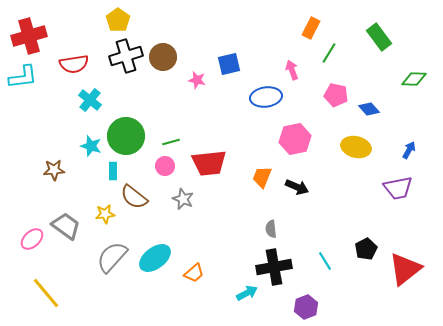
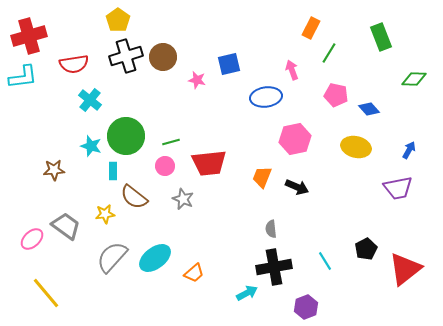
green rectangle at (379, 37): moved 2 px right; rotated 16 degrees clockwise
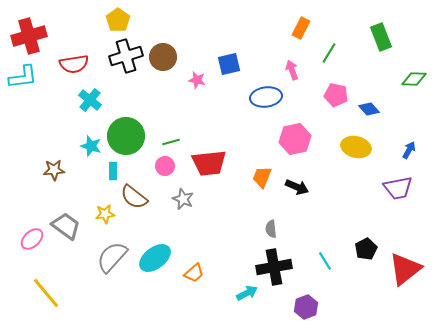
orange rectangle at (311, 28): moved 10 px left
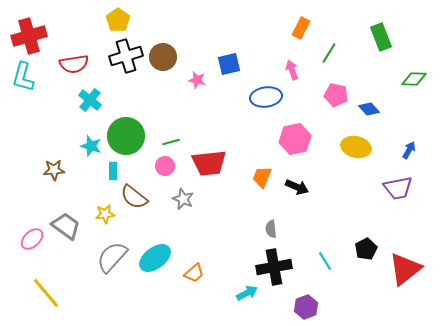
cyan L-shape at (23, 77): rotated 112 degrees clockwise
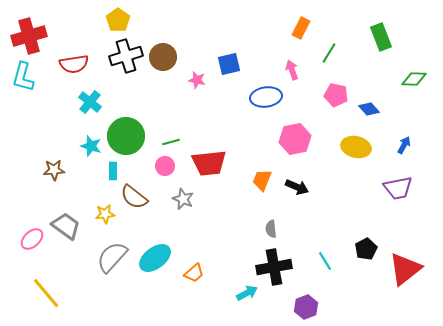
cyan cross at (90, 100): moved 2 px down
blue arrow at (409, 150): moved 5 px left, 5 px up
orange trapezoid at (262, 177): moved 3 px down
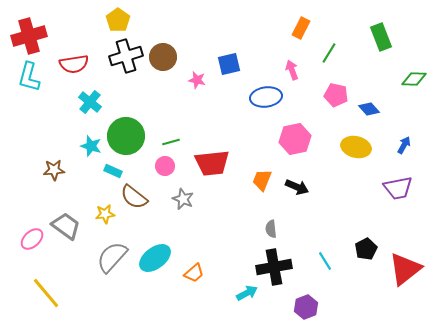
cyan L-shape at (23, 77): moved 6 px right
red trapezoid at (209, 163): moved 3 px right
cyan rectangle at (113, 171): rotated 66 degrees counterclockwise
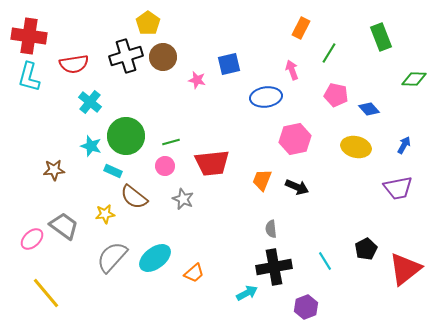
yellow pentagon at (118, 20): moved 30 px right, 3 px down
red cross at (29, 36): rotated 24 degrees clockwise
gray trapezoid at (66, 226): moved 2 px left
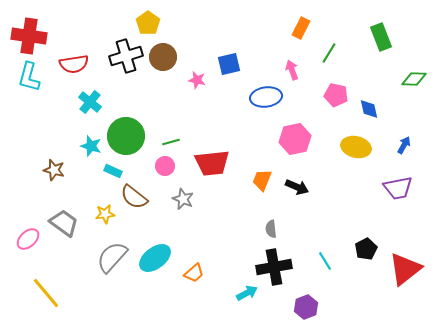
blue diamond at (369, 109): rotated 30 degrees clockwise
brown star at (54, 170): rotated 20 degrees clockwise
gray trapezoid at (64, 226): moved 3 px up
pink ellipse at (32, 239): moved 4 px left
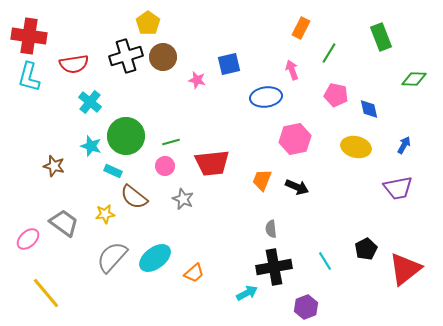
brown star at (54, 170): moved 4 px up
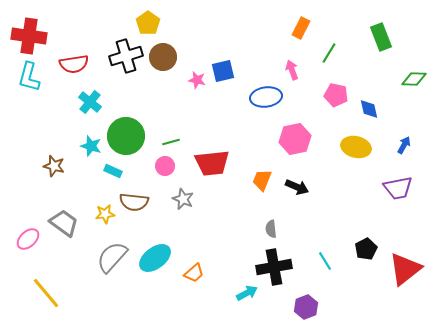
blue square at (229, 64): moved 6 px left, 7 px down
brown semicircle at (134, 197): moved 5 px down; rotated 32 degrees counterclockwise
